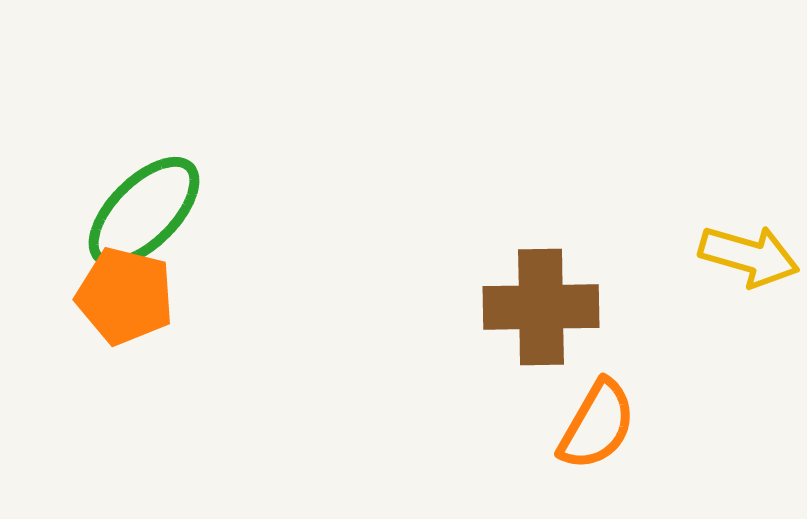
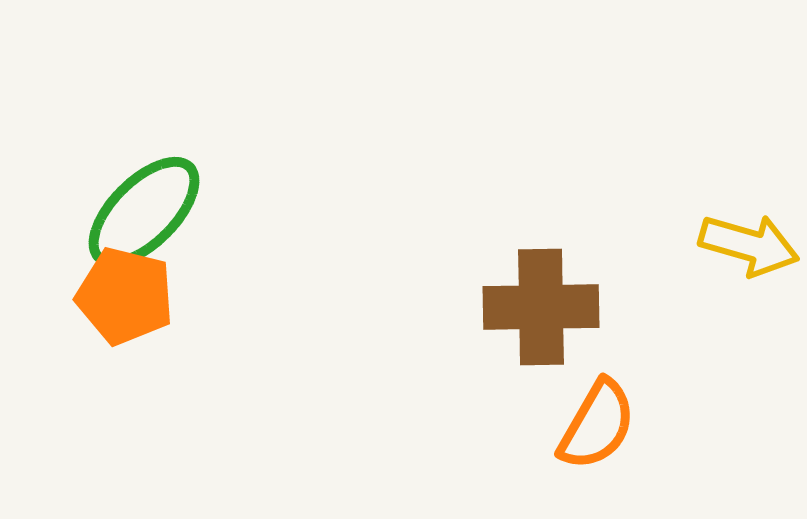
yellow arrow: moved 11 px up
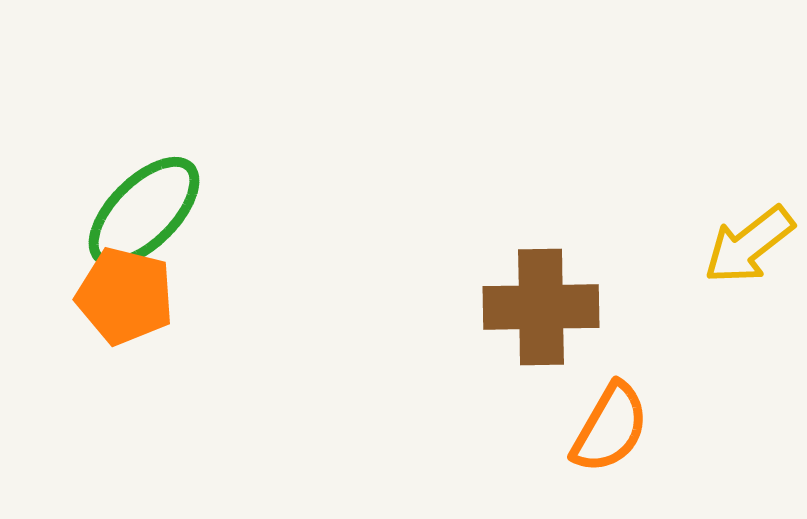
yellow arrow: rotated 126 degrees clockwise
orange semicircle: moved 13 px right, 3 px down
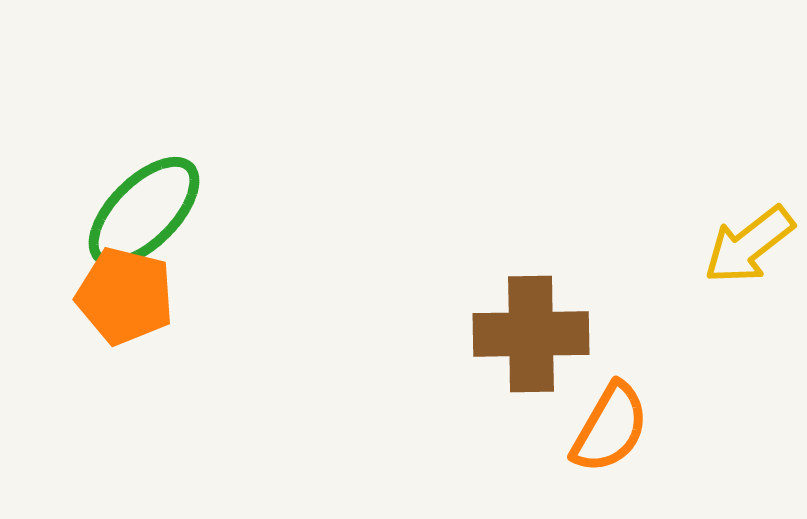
brown cross: moved 10 px left, 27 px down
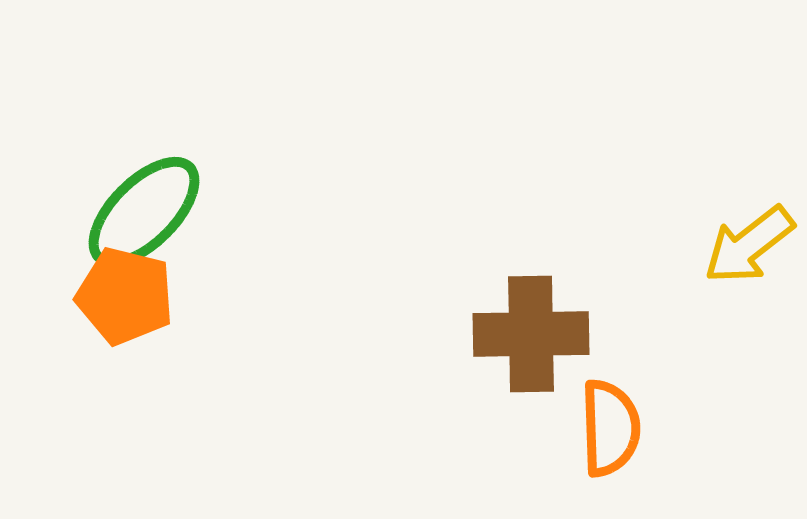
orange semicircle: rotated 32 degrees counterclockwise
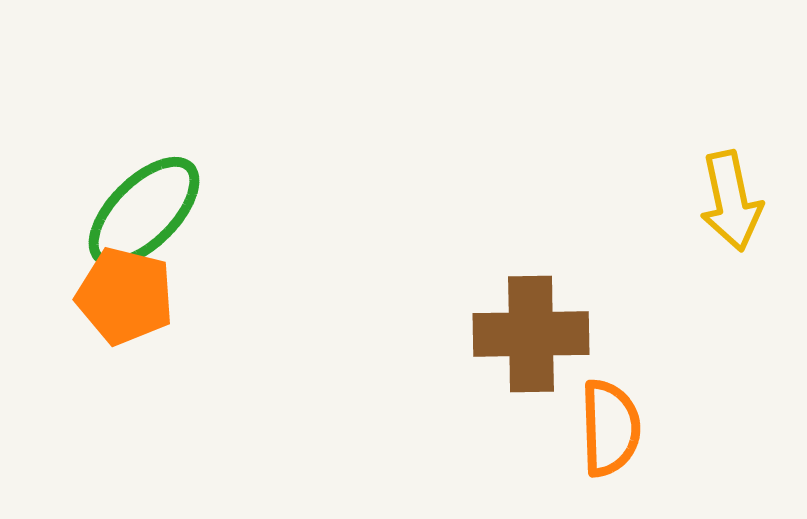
yellow arrow: moved 18 px left, 44 px up; rotated 64 degrees counterclockwise
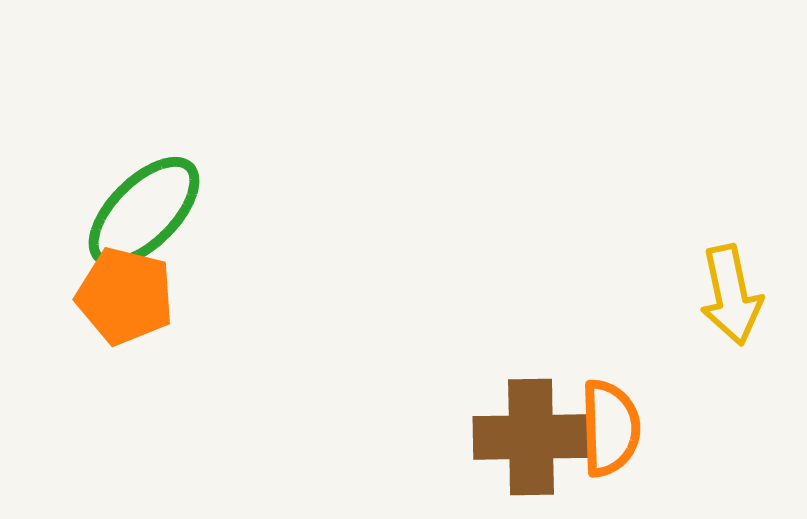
yellow arrow: moved 94 px down
brown cross: moved 103 px down
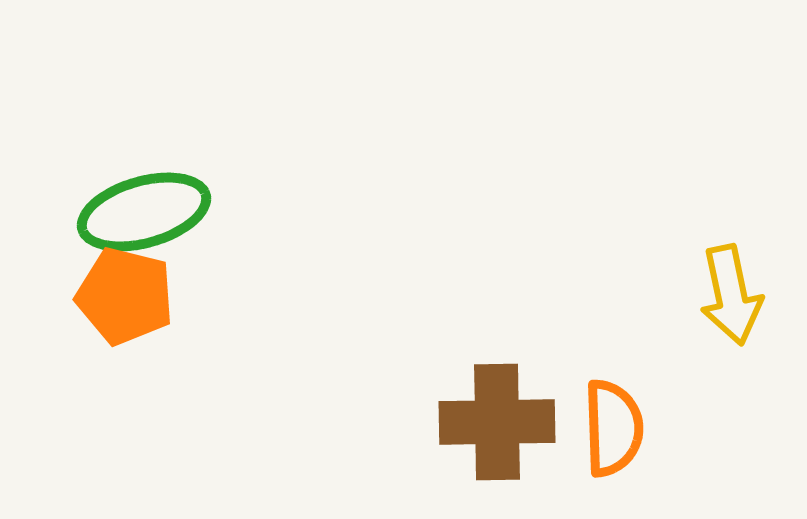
green ellipse: rotated 29 degrees clockwise
orange semicircle: moved 3 px right
brown cross: moved 34 px left, 15 px up
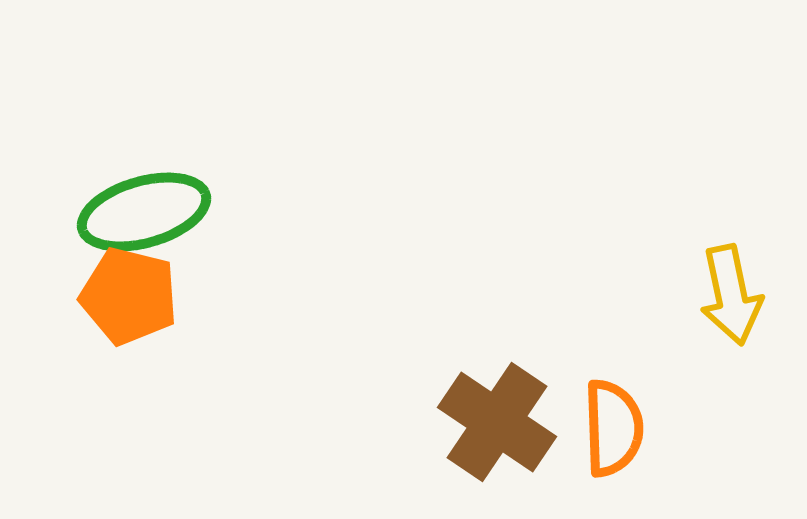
orange pentagon: moved 4 px right
brown cross: rotated 35 degrees clockwise
